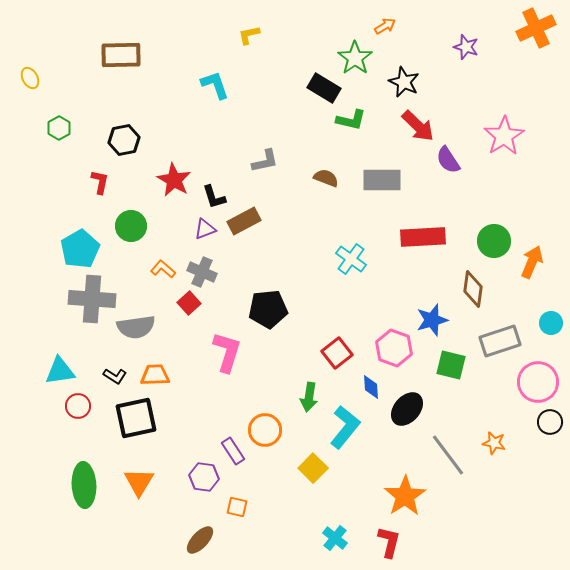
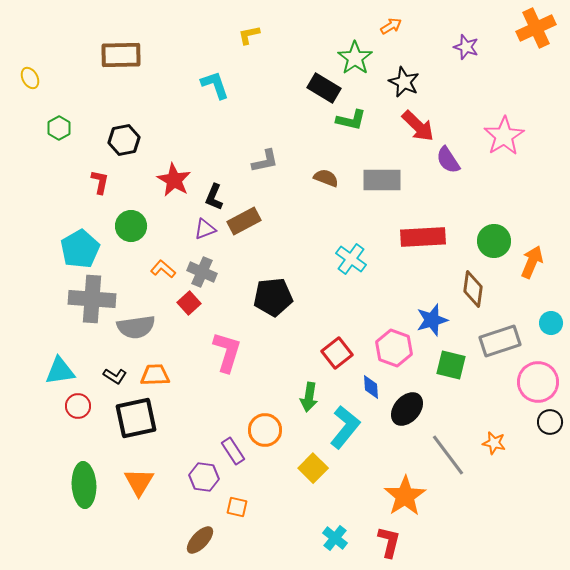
orange arrow at (385, 26): moved 6 px right
black L-shape at (214, 197): rotated 40 degrees clockwise
black pentagon at (268, 309): moved 5 px right, 12 px up
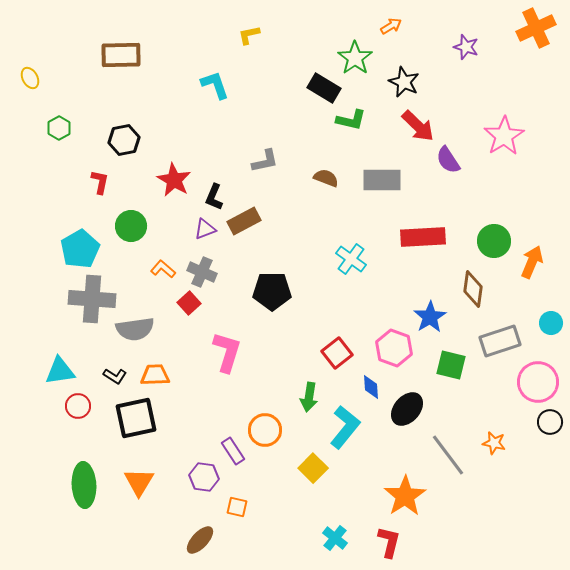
black pentagon at (273, 297): moved 1 px left, 6 px up; rotated 6 degrees clockwise
blue star at (432, 320): moved 2 px left, 3 px up; rotated 16 degrees counterclockwise
gray semicircle at (136, 327): moved 1 px left, 2 px down
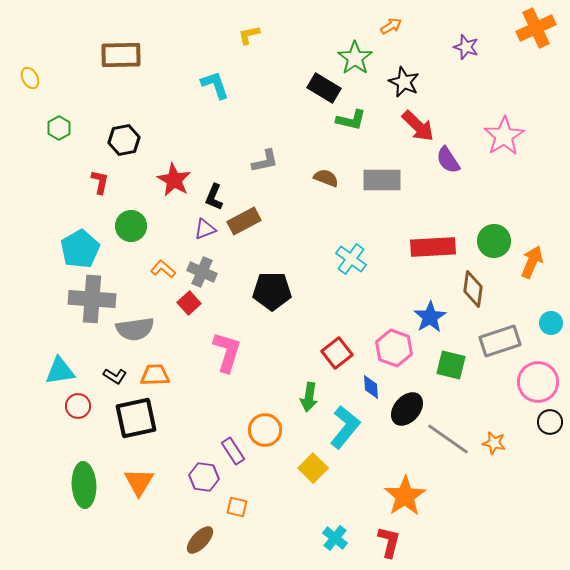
red rectangle at (423, 237): moved 10 px right, 10 px down
gray line at (448, 455): moved 16 px up; rotated 18 degrees counterclockwise
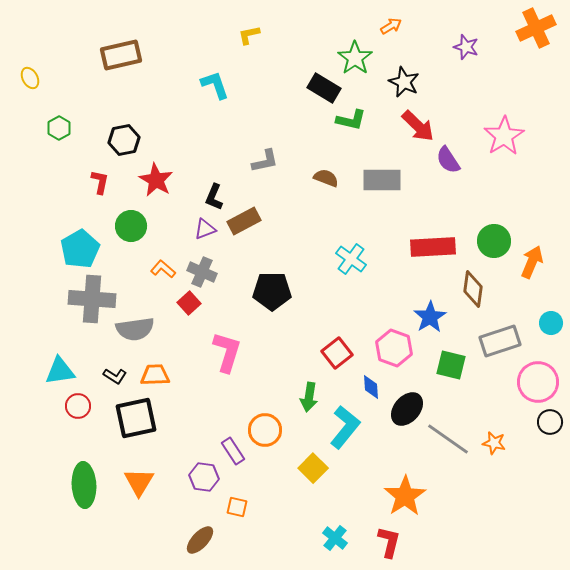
brown rectangle at (121, 55): rotated 12 degrees counterclockwise
red star at (174, 180): moved 18 px left
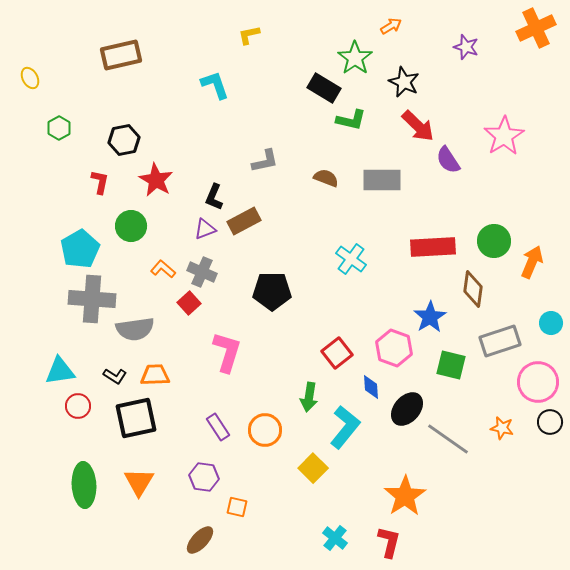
orange star at (494, 443): moved 8 px right, 15 px up
purple rectangle at (233, 451): moved 15 px left, 24 px up
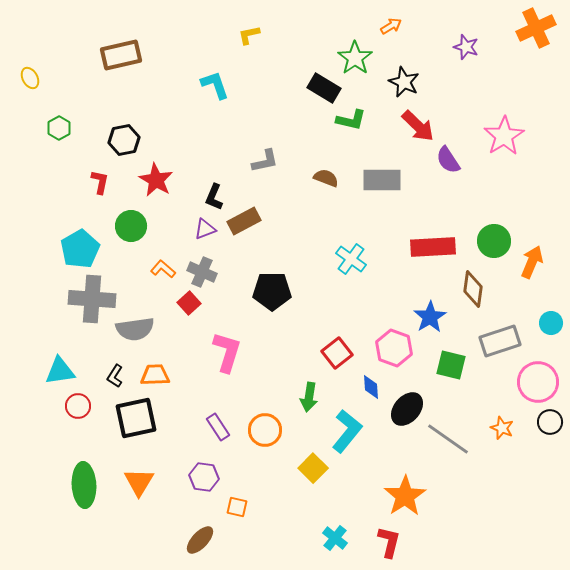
black L-shape at (115, 376): rotated 90 degrees clockwise
cyan L-shape at (345, 427): moved 2 px right, 4 px down
orange star at (502, 428): rotated 10 degrees clockwise
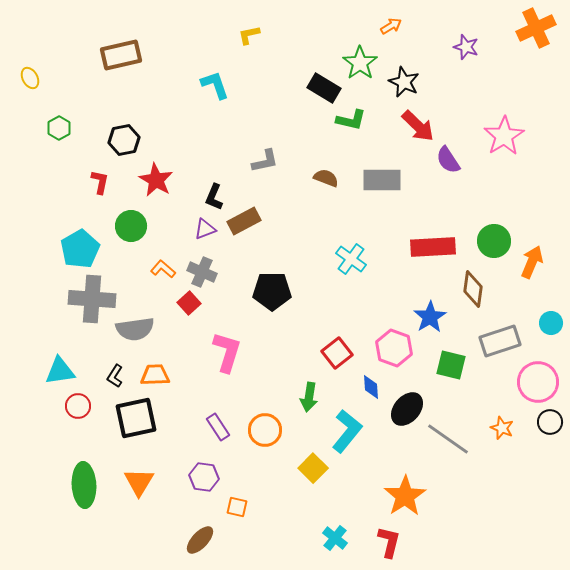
green star at (355, 58): moved 5 px right, 5 px down
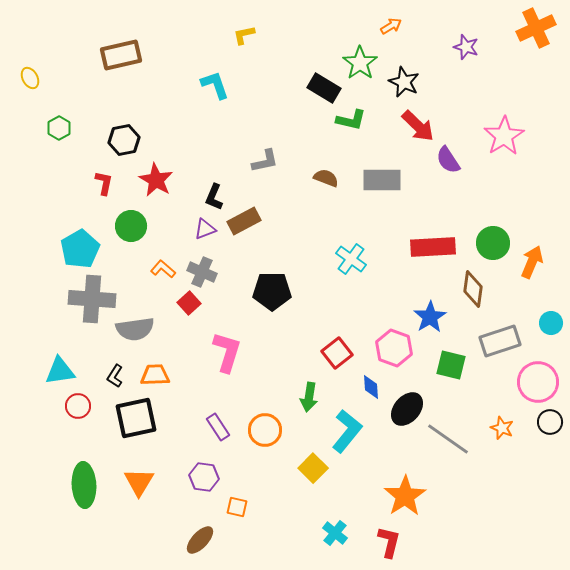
yellow L-shape at (249, 35): moved 5 px left
red L-shape at (100, 182): moved 4 px right, 1 px down
green circle at (494, 241): moved 1 px left, 2 px down
cyan cross at (335, 538): moved 5 px up
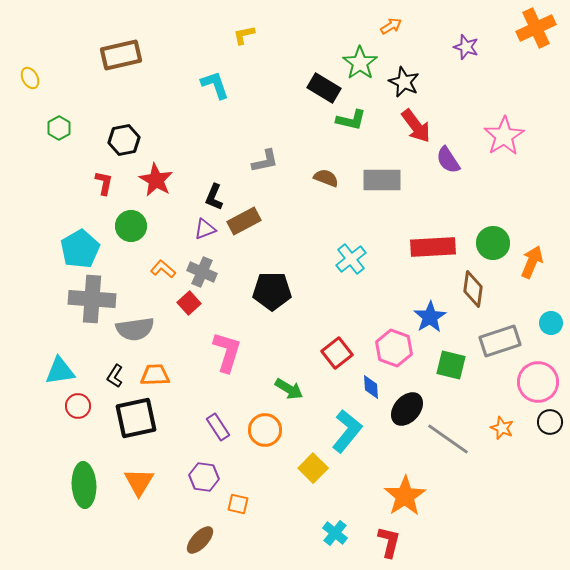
red arrow at (418, 126): moved 2 px left; rotated 9 degrees clockwise
cyan cross at (351, 259): rotated 16 degrees clockwise
green arrow at (309, 397): moved 20 px left, 8 px up; rotated 68 degrees counterclockwise
orange square at (237, 507): moved 1 px right, 3 px up
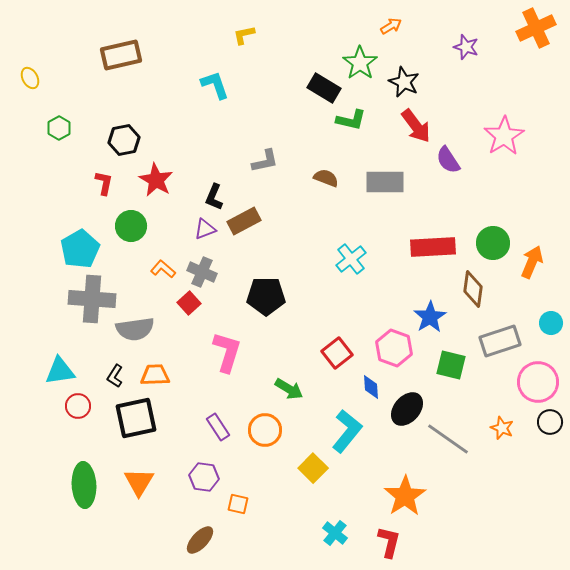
gray rectangle at (382, 180): moved 3 px right, 2 px down
black pentagon at (272, 291): moved 6 px left, 5 px down
